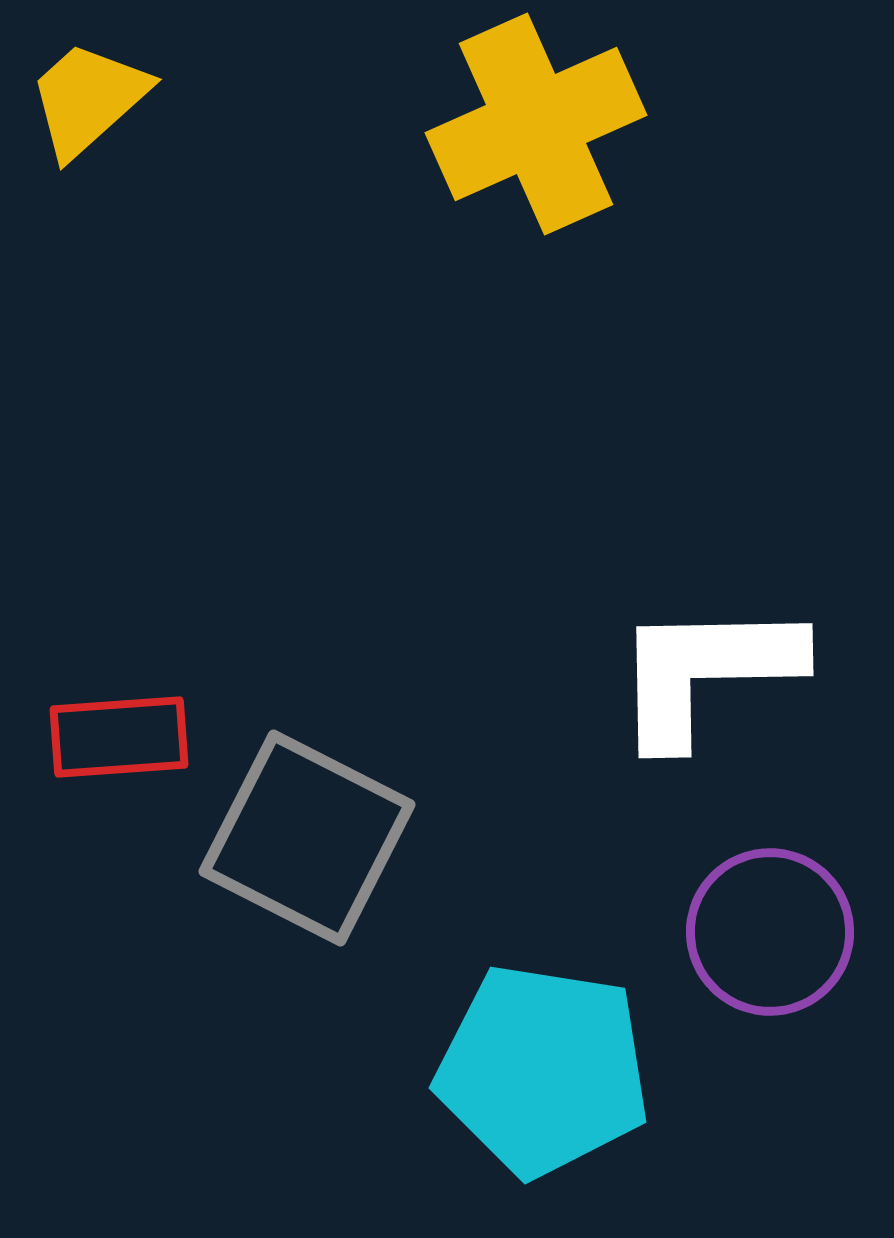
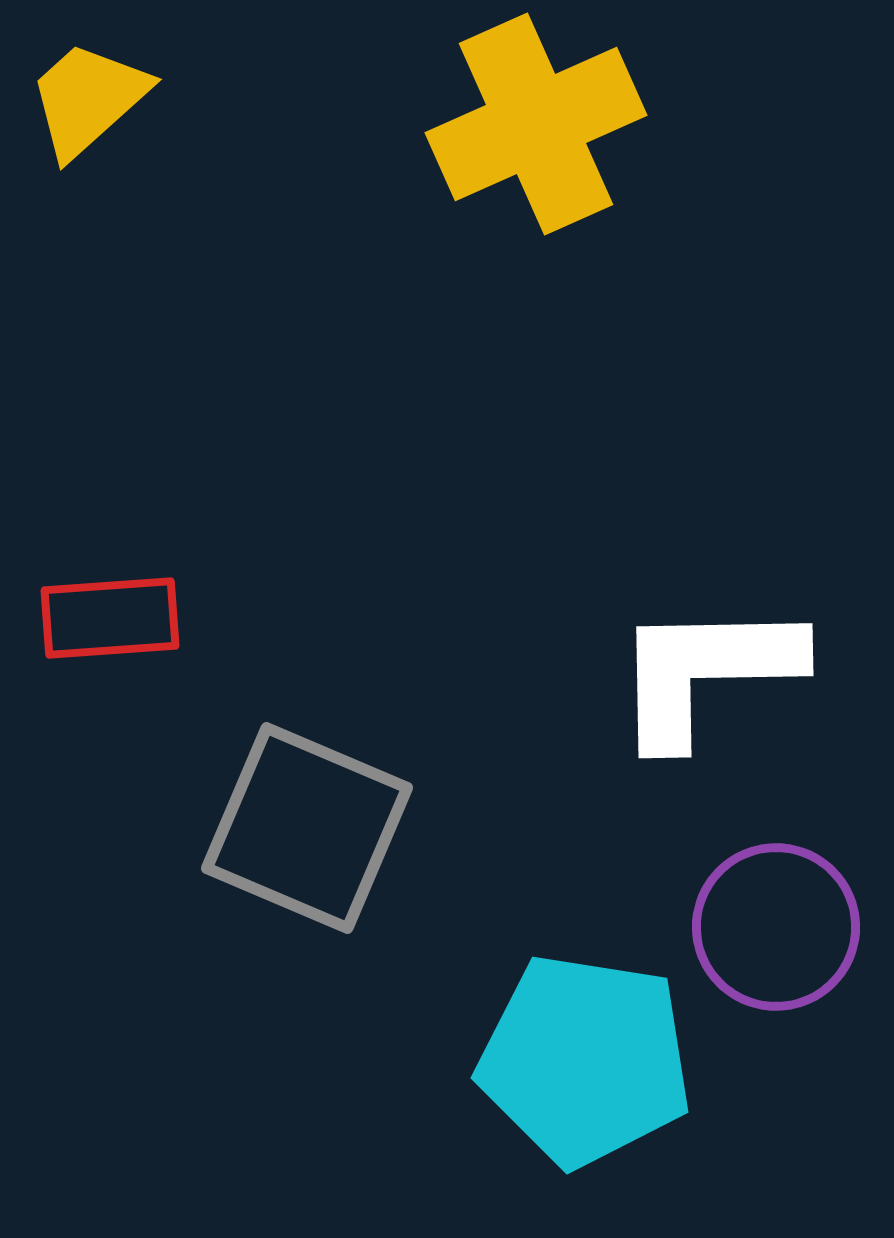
red rectangle: moved 9 px left, 119 px up
gray square: moved 10 px up; rotated 4 degrees counterclockwise
purple circle: moved 6 px right, 5 px up
cyan pentagon: moved 42 px right, 10 px up
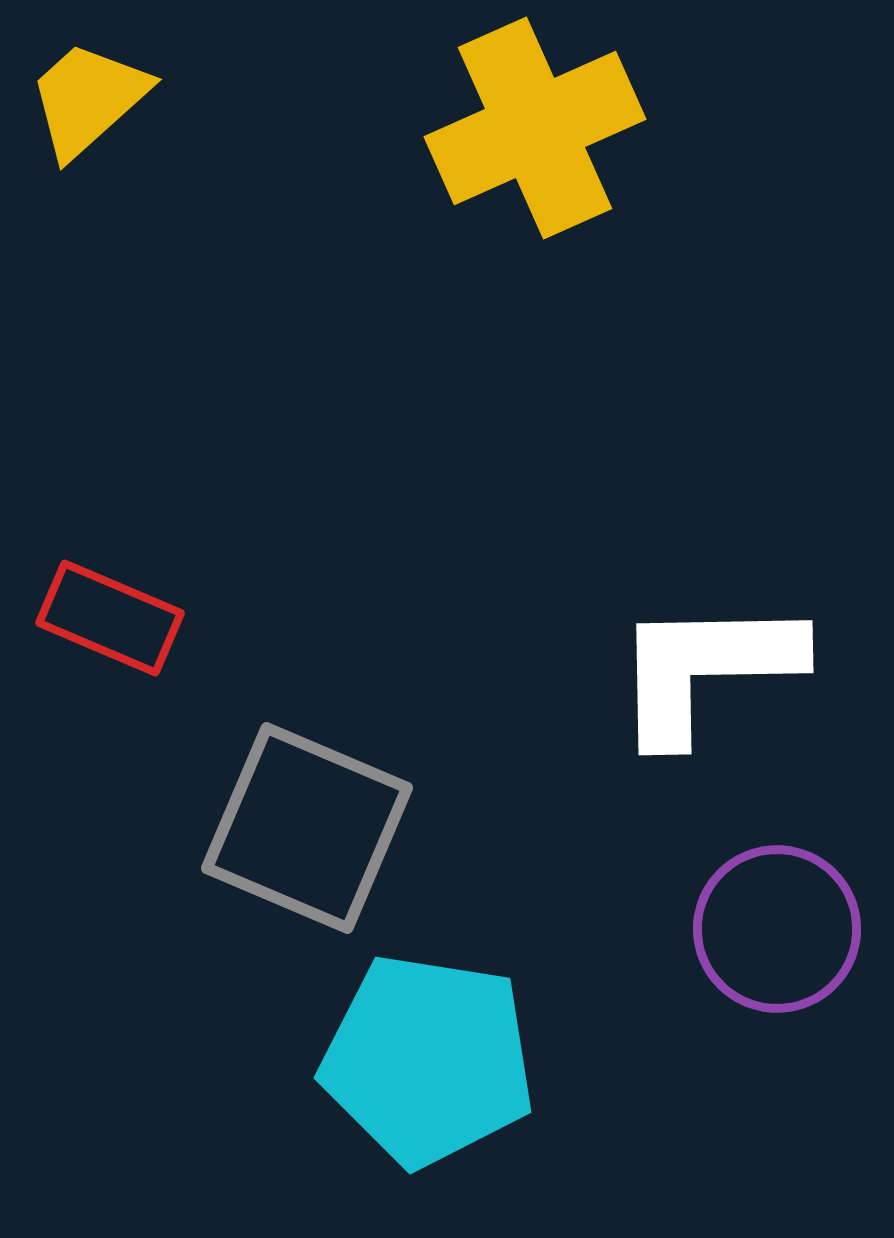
yellow cross: moved 1 px left, 4 px down
red rectangle: rotated 27 degrees clockwise
white L-shape: moved 3 px up
purple circle: moved 1 px right, 2 px down
cyan pentagon: moved 157 px left
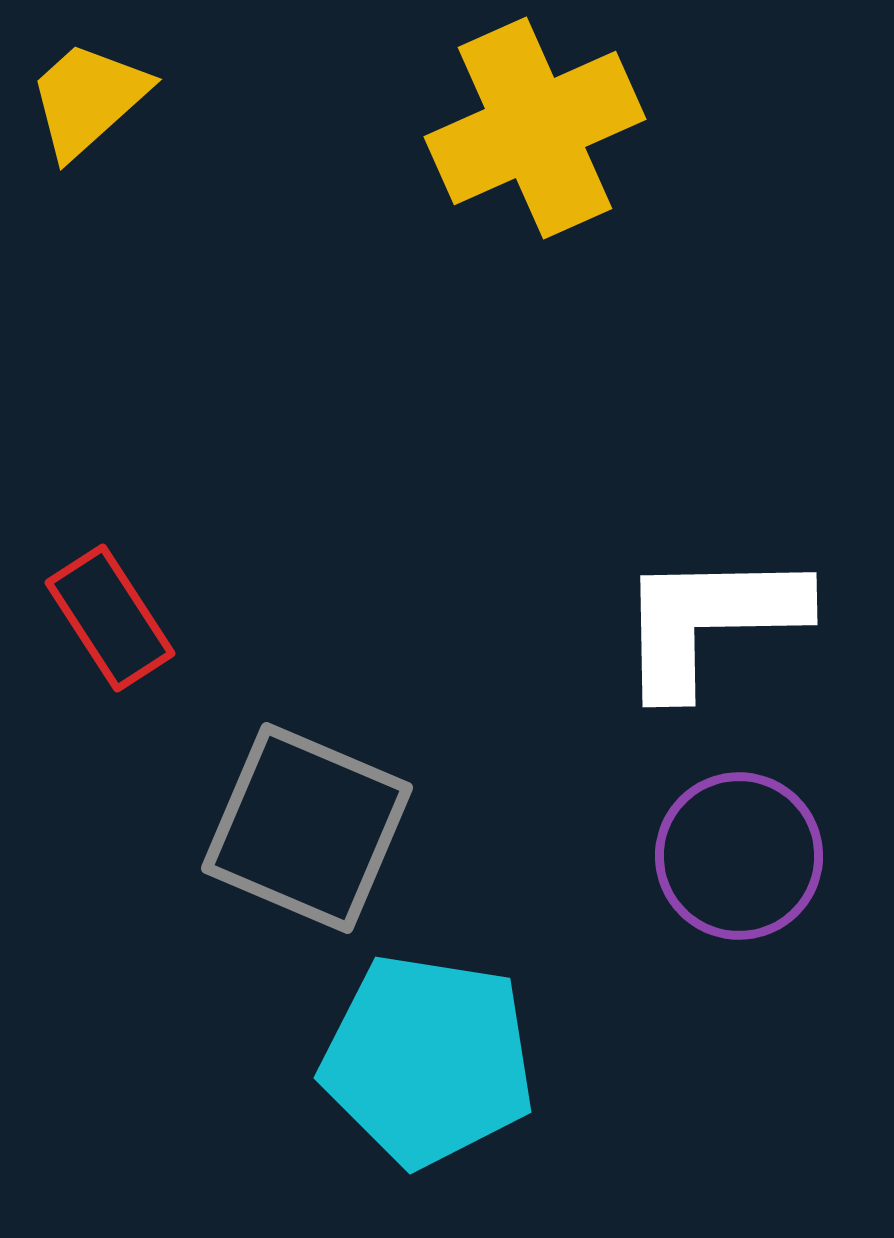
red rectangle: rotated 34 degrees clockwise
white L-shape: moved 4 px right, 48 px up
purple circle: moved 38 px left, 73 px up
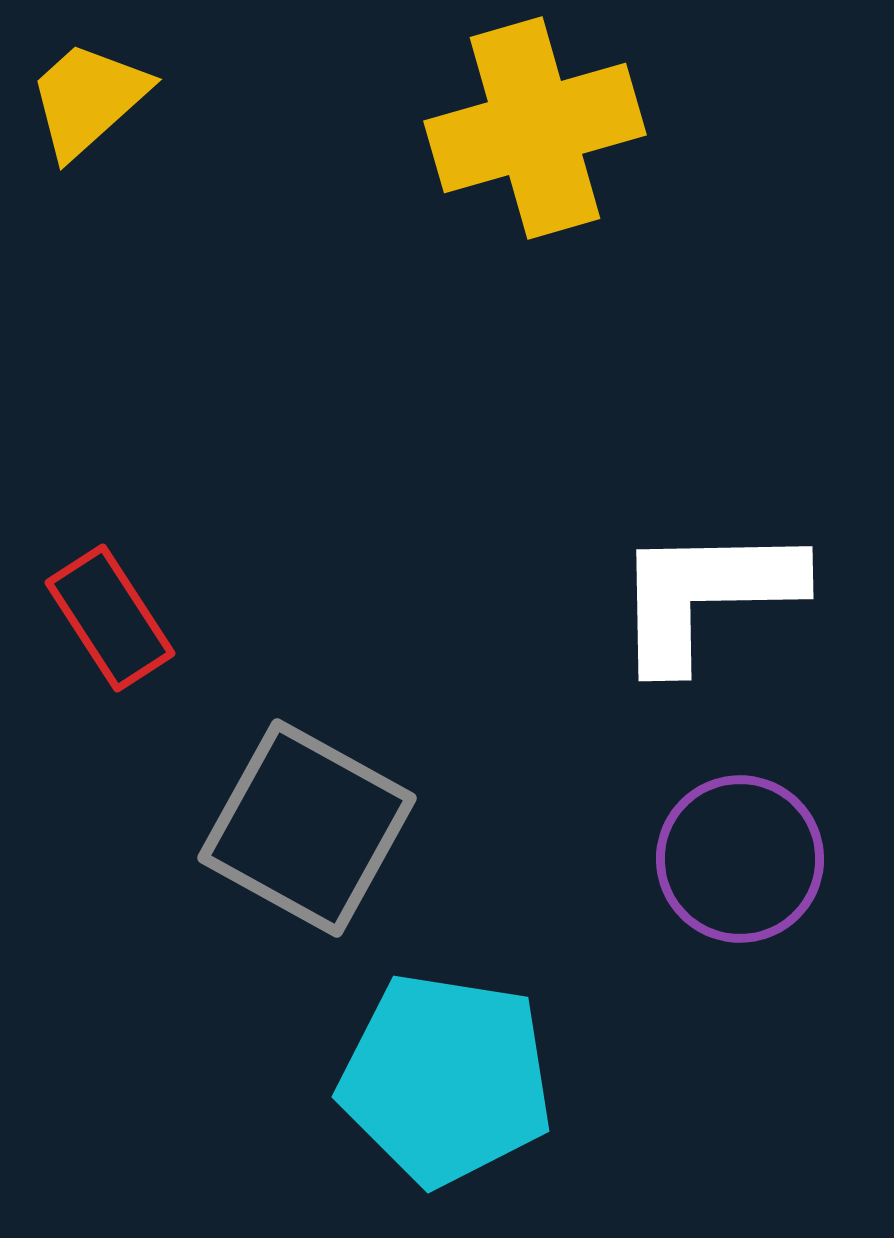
yellow cross: rotated 8 degrees clockwise
white L-shape: moved 4 px left, 26 px up
gray square: rotated 6 degrees clockwise
purple circle: moved 1 px right, 3 px down
cyan pentagon: moved 18 px right, 19 px down
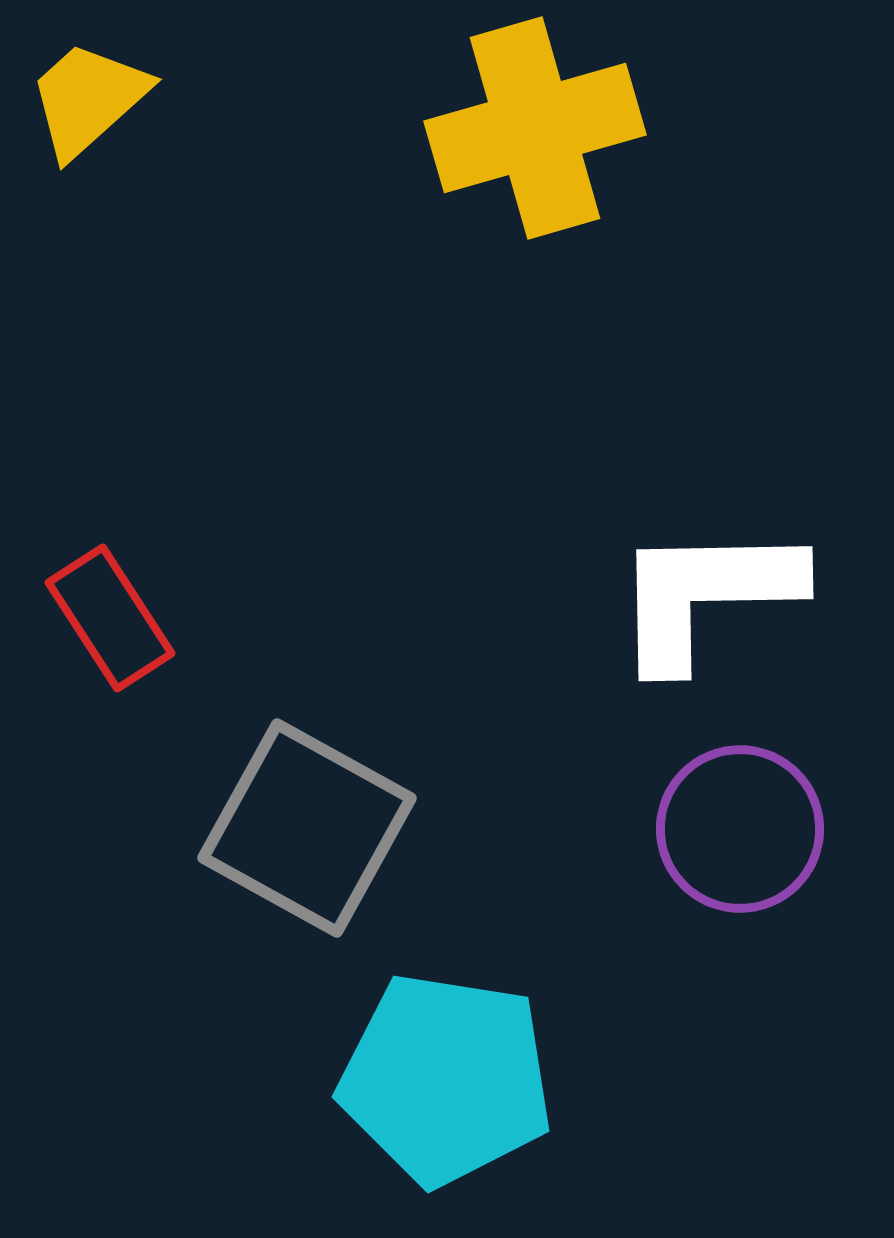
purple circle: moved 30 px up
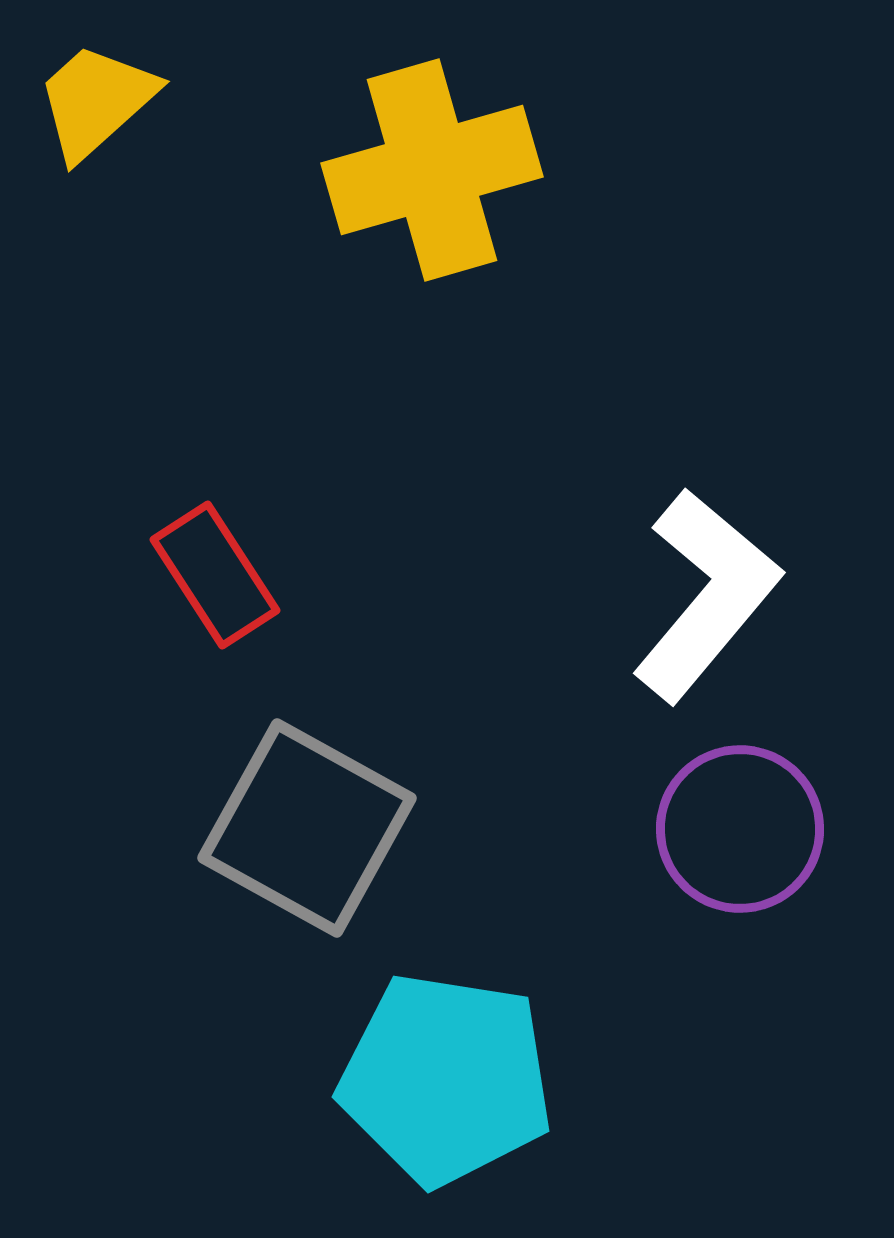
yellow trapezoid: moved 8 px right, 2 px down
yellow cross: moved 103 px left, 42 px down
white L-shape: rotated 131 degrees clockwise
red rectangle: moved 105 px right, 43 px up
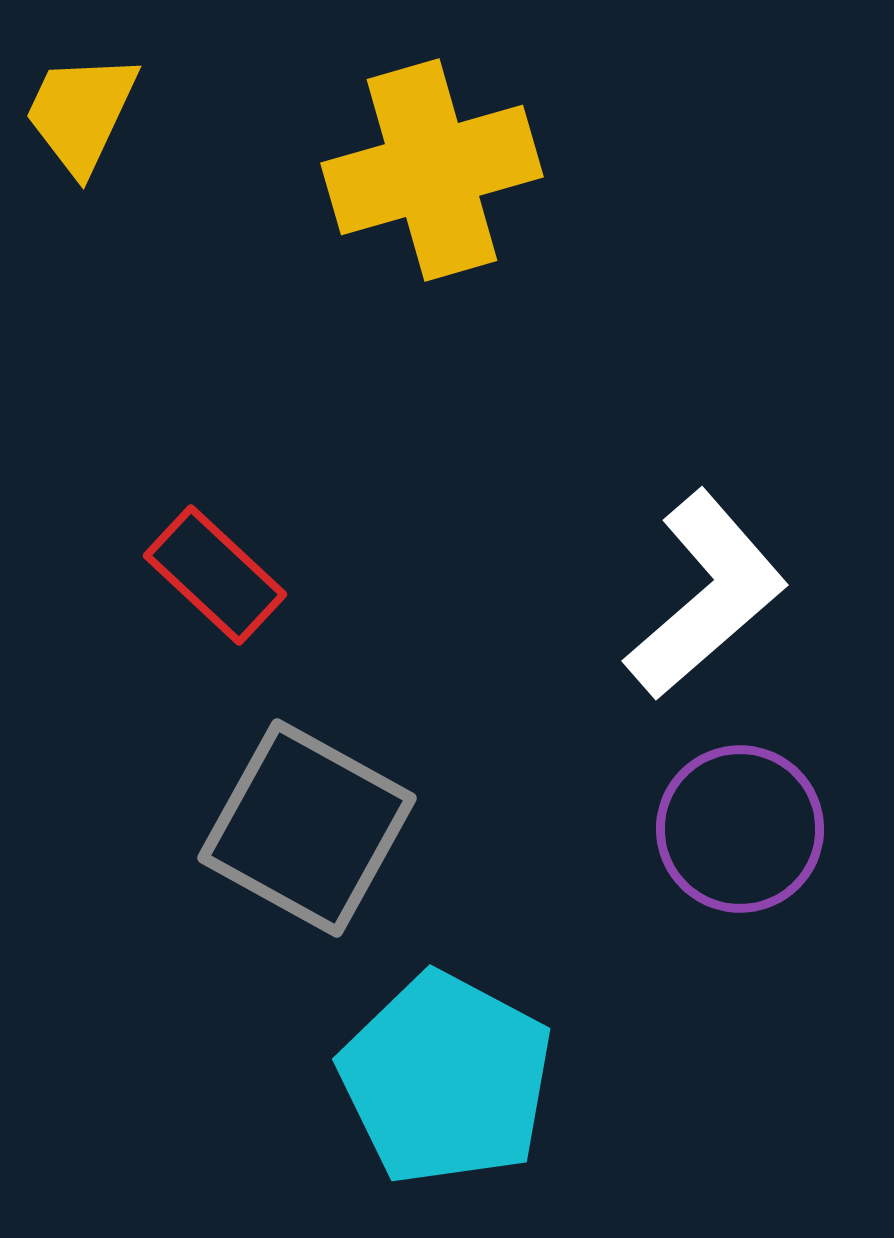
yellow trapezoid: moved 15 px left, 12 px down; rotated 23 degrees counterclockwise
red rectangle: rotated 14 degrees counterclockwise
white L-shape: rotated 9 degrees clockwise
cyan pentagon: rotated 19 degrees clockwise
